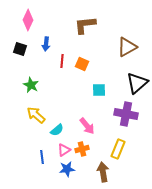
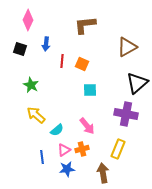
cyan square: moved 9 px left
brown arrow: moved 1 px down
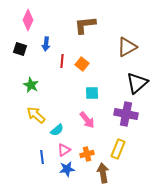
orange square: rotated 16 degrees clockwise
cyan square: moved 2 px right, 3 px down
pink arrow: moved 6 px up
orange cross: moved 5 px right, 5 px down
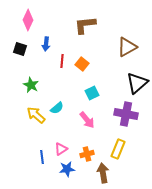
cyan square: rotated 24 degrees counterclockwise
cyan semicircle: moved 22 px up
pink triangle: moved 3 px left, 1 px up
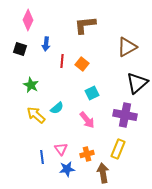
purple cross: moved 1 px left, 1 px down
pink triangle: rotated 32 degrees counterclockwise
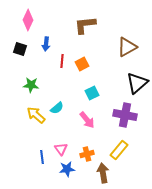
orange square: rotated 24 degrees clockwise
green star: rotated 21 degrees counterclockwise
yellow rectangle: moved 1 px right, 1 px down; rotated 18 degrees clockwise
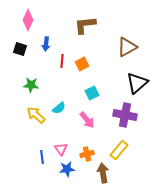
cyan semicircle: moved 2 px right
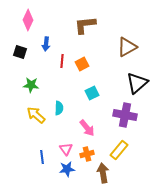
black square: moved 3 px down
cyan semicircle: rotated 48 degrees counterclockwise
pink arrow: moved 8 px down
pink triangle: moved 5 px right
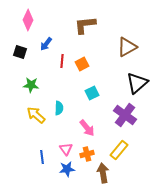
blue arrow: rotated 32 degrees clockwise
purple cross: rotated 25 degrees clockwise
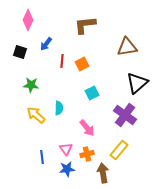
brown triangle: rotated 20 degrees clockwise
